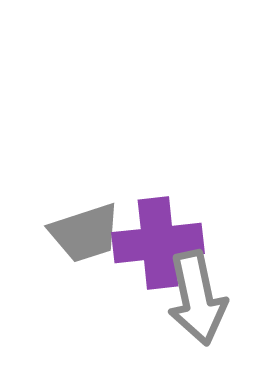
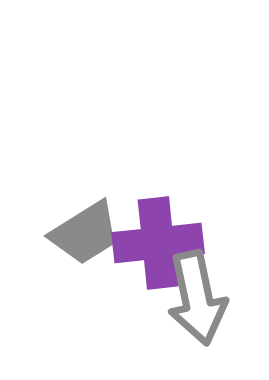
gray trapezoid: rotated 14 degrees counterclockwise
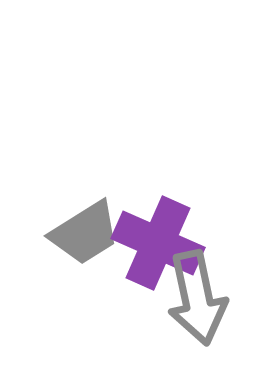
purple cross: rotated 30 degrees clockwise
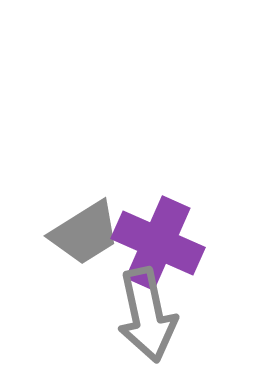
gray arrow: moved 50 px left, 17 px down
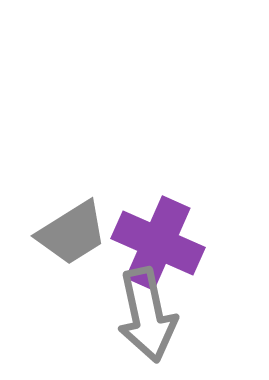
gray trapezoid: moved 13 px left
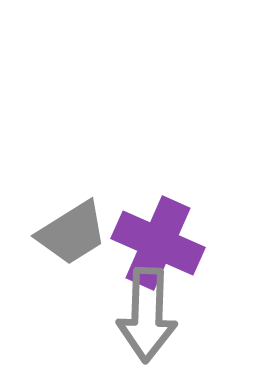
gray arrow: rotated 14 degrees clockwise
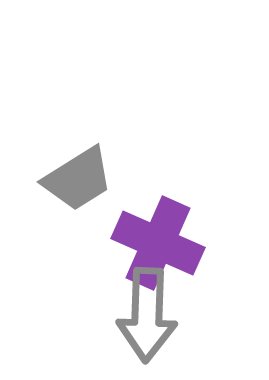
gray trapezoid: moved 6 px right, 54 px up
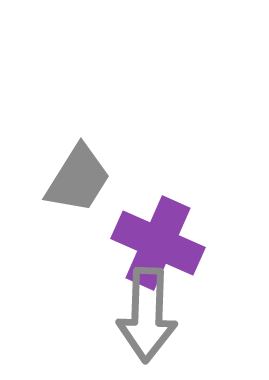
gray trapezoid: rotated 26 degrees counterclockwise
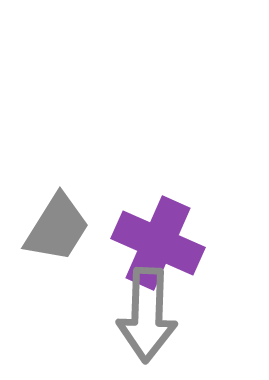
gray trapezoid: moved 21 px left, 49 px down
